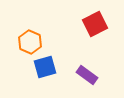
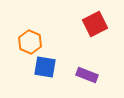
blue square: rotated 25 degrees clockwise
purple rectangle: rotated 15 degrees counterclockwise
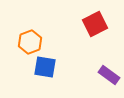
orange hexagon: rotated 15 degrees clockwise
purple rectangle: moved 22 px right; rotated 15 degrees clockwise
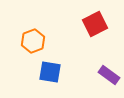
orange hexagon: moved 3 px right, 1 px up
blue square: moved 5 px right, 5 px down
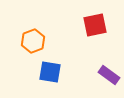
red square: moved 1 px down; rotated 15 degrees clockwise
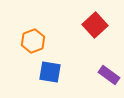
red square: rotated 30 degrees counterclockwise
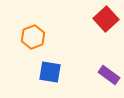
red square: moved 11 px right, 6 px up
orange hexagon: moved 4 px up
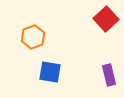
purple rectangle: rotated 40 degrees clockwise
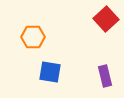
orange hexagon: rotated 20 degrees clockwise
purple rectangle: moved 4 px left, 1 px down
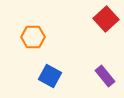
blue square: moved 4 px down; rotated 20 degrees clockwise
purple rectangle: rotated 25 degrees counterclockwise
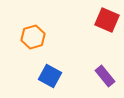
red square: moved 1 px right, 1 px down; rotated 25 degrees counterclockwise
orange hexagon: rotated 15 degrees counterclockwise
